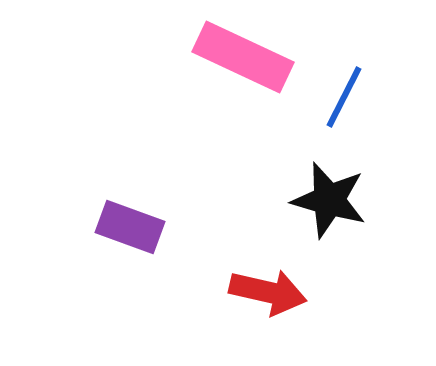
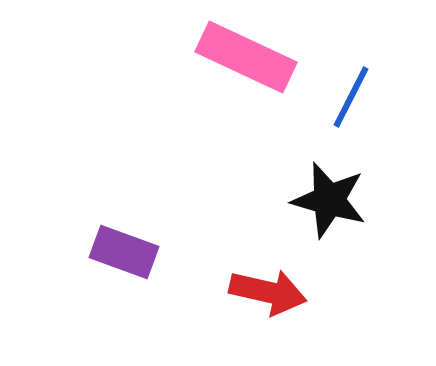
pink rectangle: moved 3 px right
blue line: moved 7 px right
purple rectangle: moved 6 px left, 25 px down
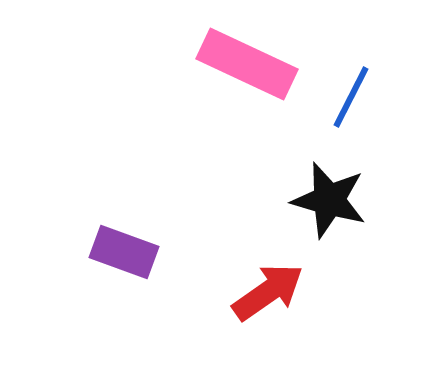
pink rectangle: moved 1 px right, 7 px down
red arrow: rotated 48 degrees counterclockwise
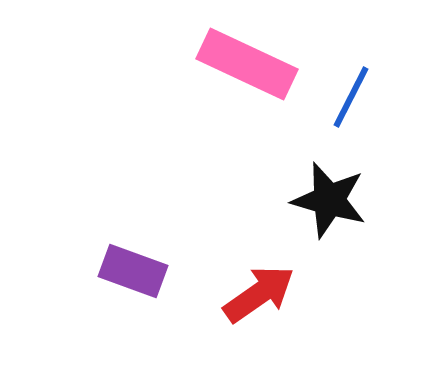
purple rectangle: moved 9 px right, 19 px down
red arrow: moved 9 px left, 2 px down
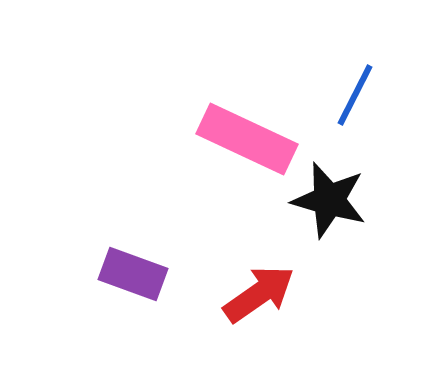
pink rectangle: moved 75 px down
blue line: moved 4 px right, 2 px up
purple rectangle: moved 3 px down
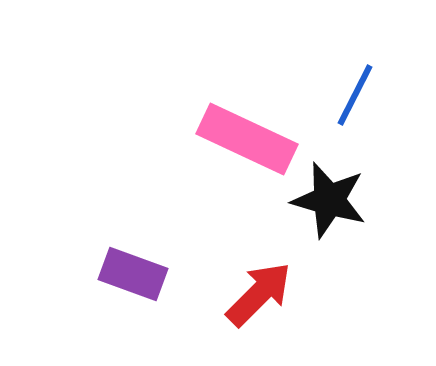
red arrow: rotated 10 degrees counterclockwise
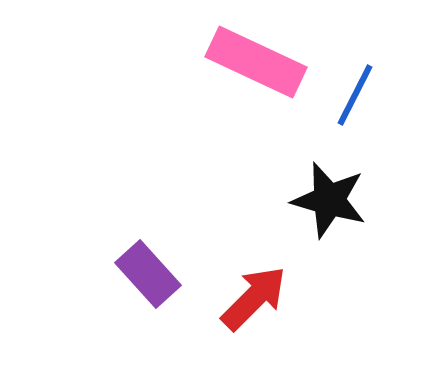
pink rectangle: moved 9 px right, 77 px up
purple rectangle: moved 15 px right; rotated 28 degrees clockwise
red arrow: moved 5 px left, 4 px down
